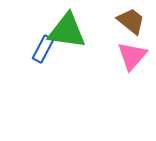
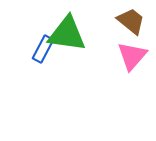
green triangle: moved 3 px down
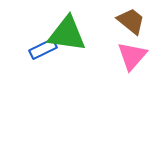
blue rectangle: rotated 36 degrees clockwise
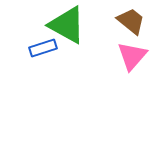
green triangle: moved 9 px up; rotated 21 degrees clockwise
blue rectangle: moved 1 px up; rotated 8 degrees clockwise
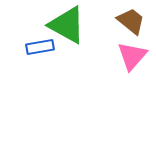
blue rectangle: moved 3 px left, 1 px up; rotated 8 degrees clockwise
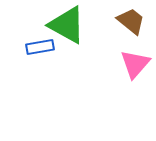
pink triangle: moved 3 px right, 8 px down
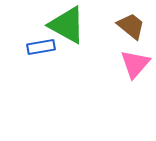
brown trapezoid: moved 5 px down
blue rectangle: moved 1 px right
